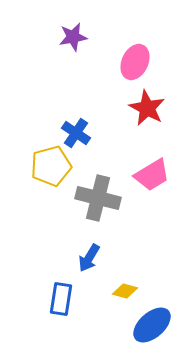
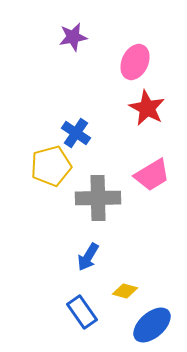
gray cross: rotated 15 degrees counterclockwise
blue arrow: moved 1 px left, 1 px up
blue rectangle: moved 21 px right, 13 px down; rotated 44 degrees counterclockwise
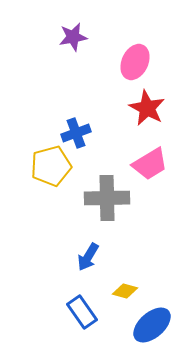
blue cross: rotated 36 degrees clockwise
pink trapezoid: moved 2 px left, 11 px up
gray cross: moved 9 px right
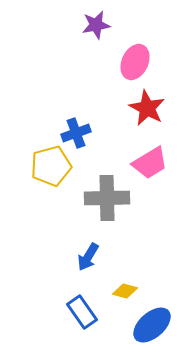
purple star: moved 23 px right, 12 px up
pink trapezoid: moved 1 px up
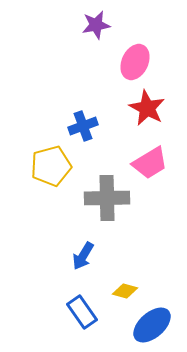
blue cross: moved 7 px right, 7 px up
blue arrow: moved 5 px left, 1 px up
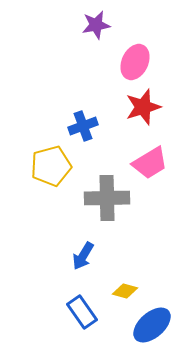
red star: moved 4 px left, 1 px up; rotated 27 degrees clockwise
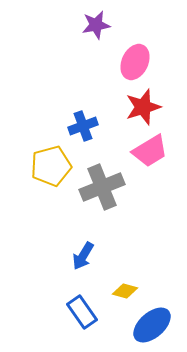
pink trapezoid: moved 12 px up
gray cross: moved 5 px left, 11 px up; rotated 21 degrees counterclockwise
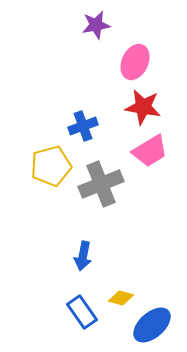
red star: rotated 27 degrees clockwise
gray cross: moved 1 px left, 3 px up
blue arrow: rotated 20 degrees counterclockwise
yellow diamond: moved 4 px left, 7 px down
